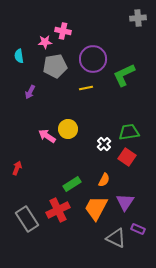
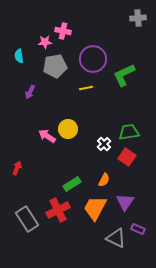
orange trapezoid: moved 1 px left
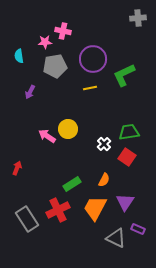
yellow line: moved 4 px right
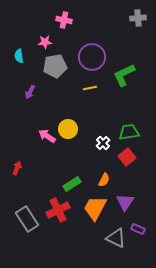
pink cross: moved 1 px right, 11 px up
purple circle: moved 1 px left, 2 px up
white cross: moved 1 px left, 1 px up
red square: rotated 18 degrees clockwise
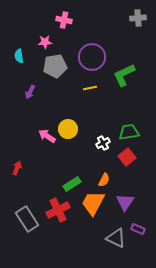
white cross: rotated 16 degrees clockwise
orange trapezoid: moved 2 px left, 5 px up
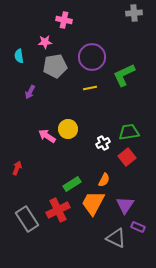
gray cross: moved 4 px left, 5 px up
purple triangle: moved 3 px down
purple rectangle: moved 2 px up
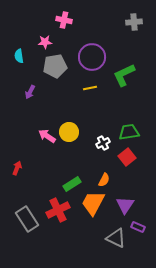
gray cross: moved 9 px down
yellow circle: moved 1 px right, 3 px down
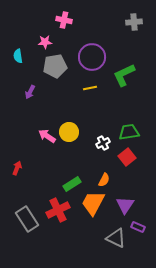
cyan semicircle: moved 1 px left
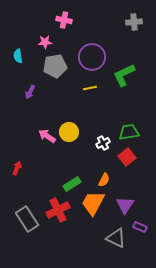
purple rectangle: moved 2 px right
